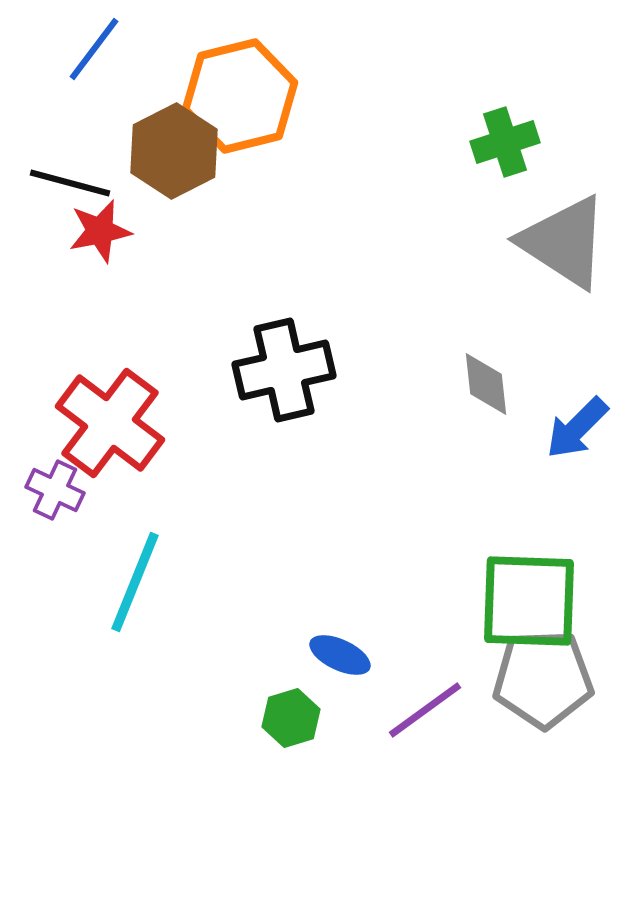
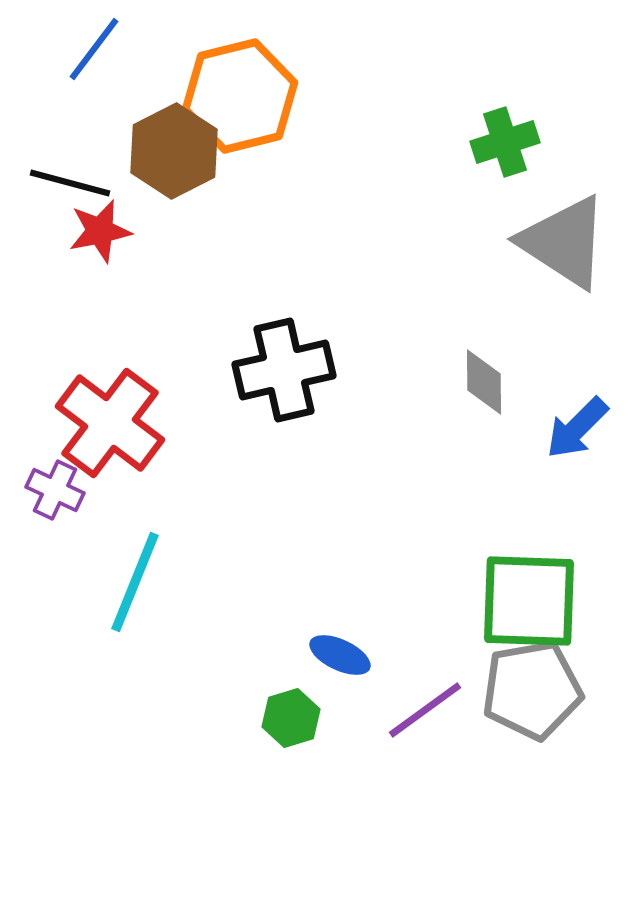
gray diamond: moved 2 px left, 2 px up; rotated 6 degrees clockwise
gray pentagon: moved 11 px left, 11 px down; rotated 8 degrees counterclockwise
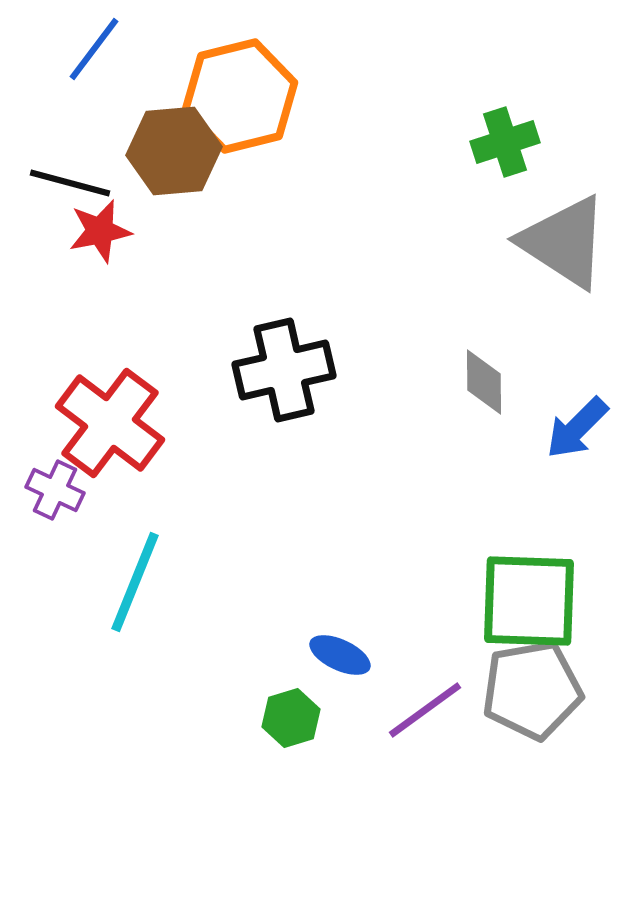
brown hexagon: rotated 22 degrees clockwise
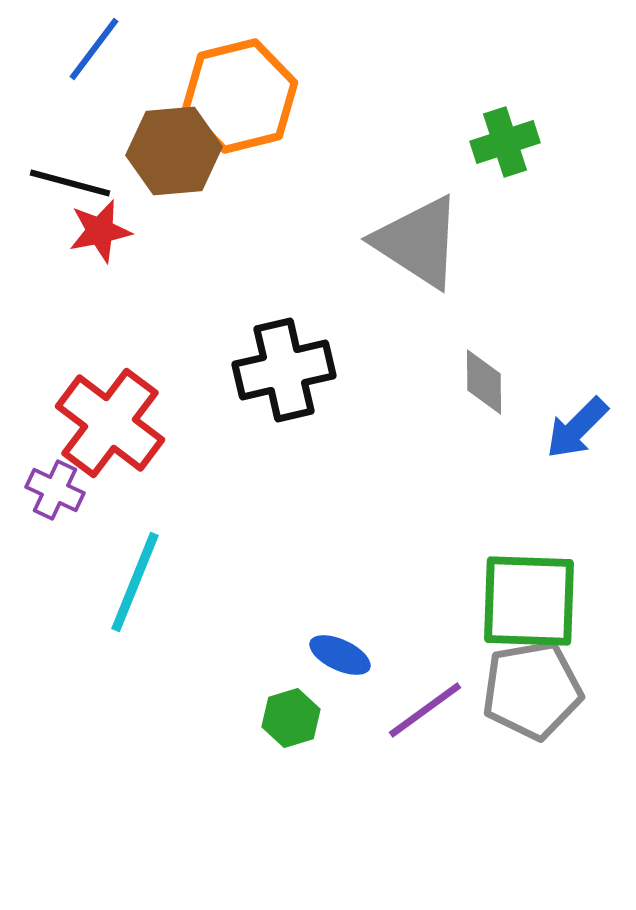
gray triangle: moved 146 px left
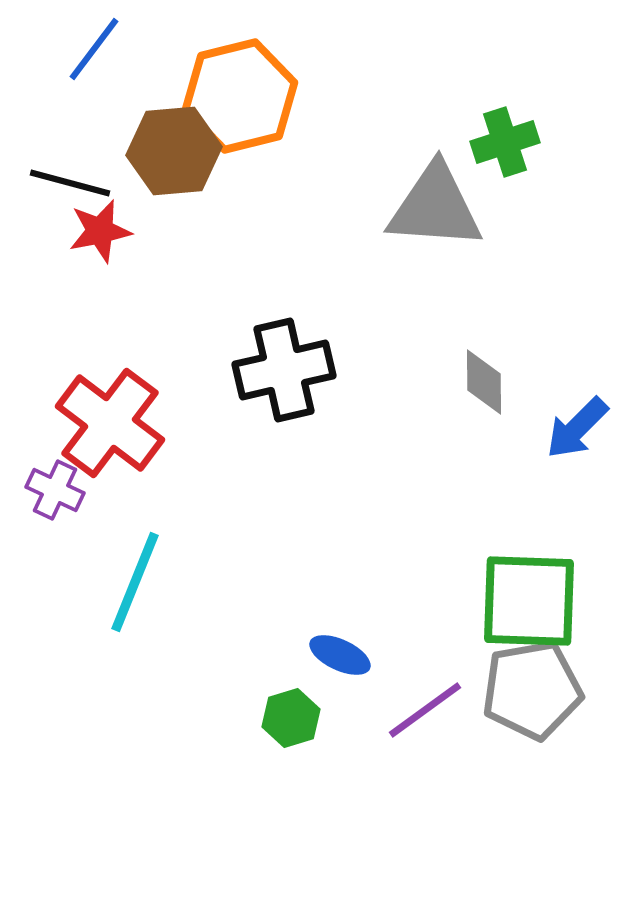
gray triangle: moved 17 px right, 35 px up; rotated 29 degrees counterclockwise
